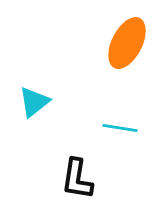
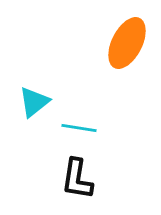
cyan line: moved 41 px left
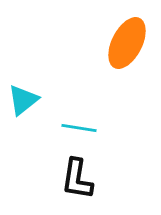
cyan triangle: moved 11 px left, 2 px up
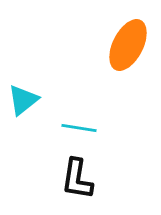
orange ellipse: moved 1 px right, 2 px down
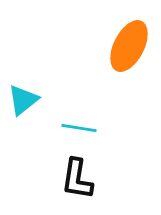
orange ellipse: moved 1 px right, 1 px down
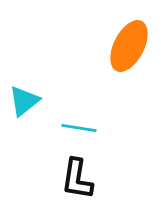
cyan triangle: moved 1 px right, 1 px down
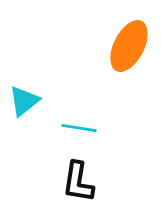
black L-shape: moved 1 px right, 3 px down
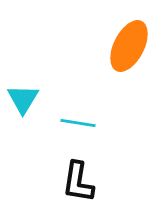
cyan triangle: moved 1 px left, 2 px up; rotated 20 degrees counterclockwise
cyan line: moved 1 px left, 5 px up
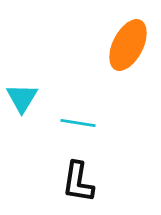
orange ellipse: moved 1 px left, 1 px up
cyan triangle: moved 1 px left, 1 px up
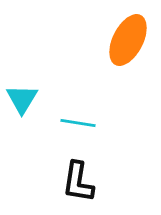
orange ellipse: moved 5 px up
cyan triangle: moved 1 px down
